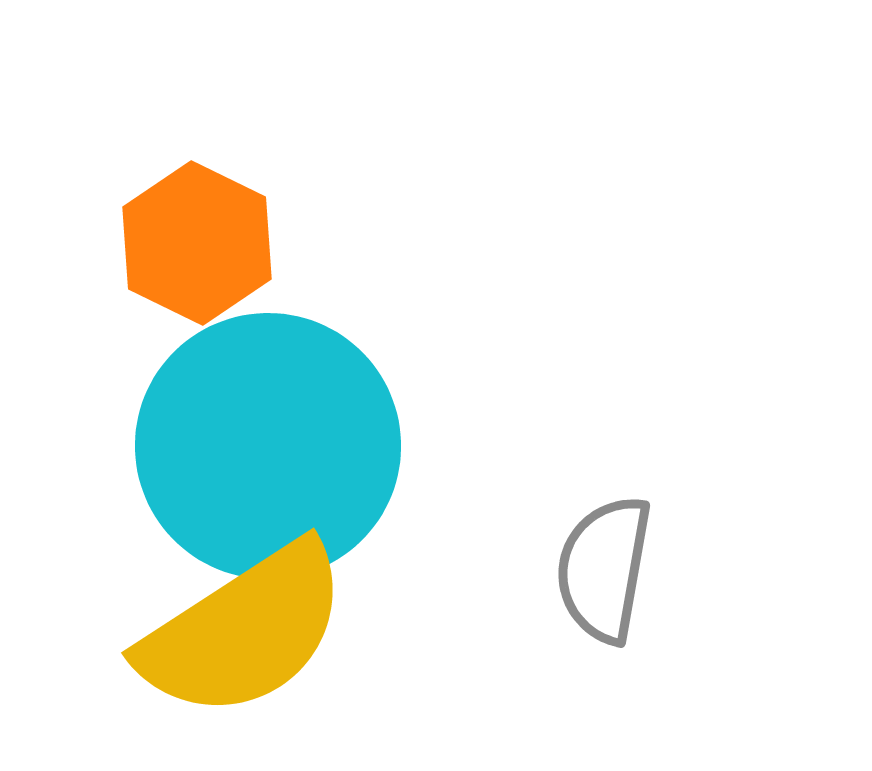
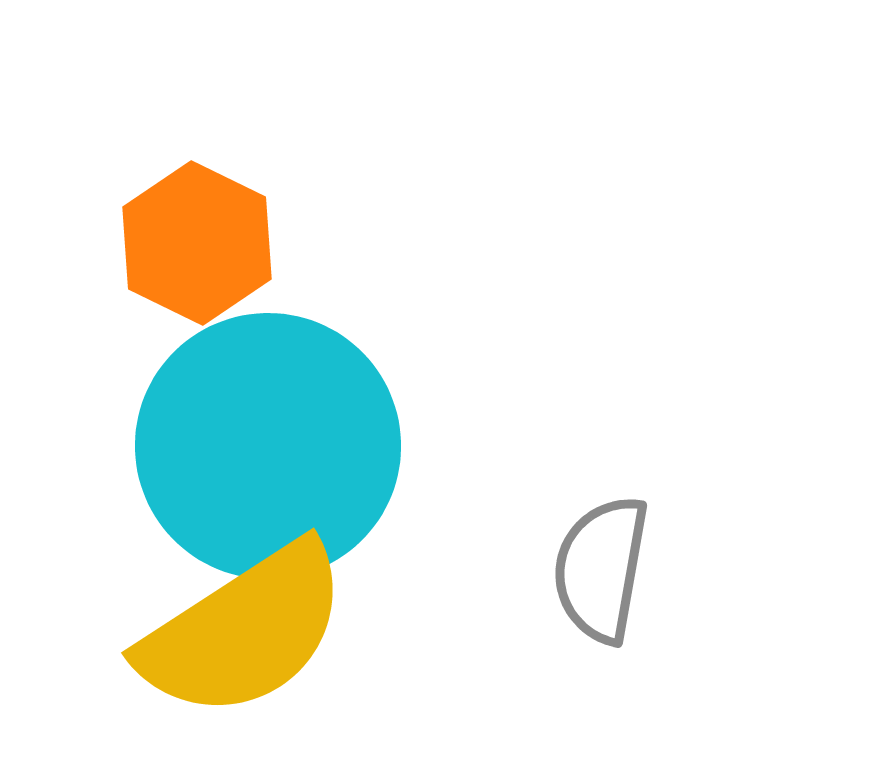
gray semicircle: moved 3 px left
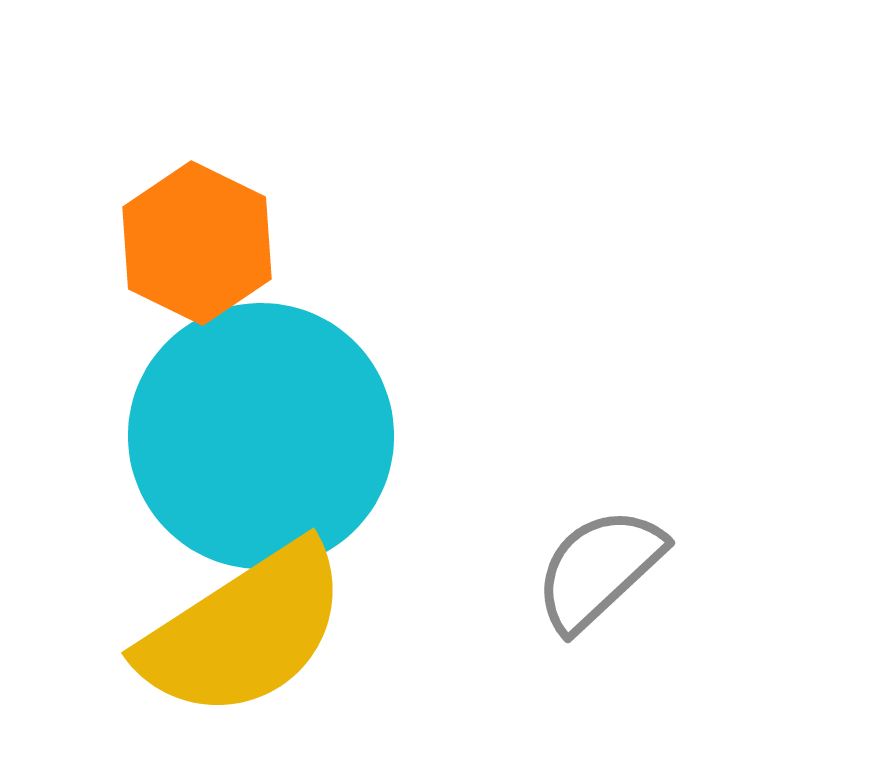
cyan circle: moved 7 px left, 10 px up
gray semicircle: moved 2 px left; rotated 37 degrees clockwise
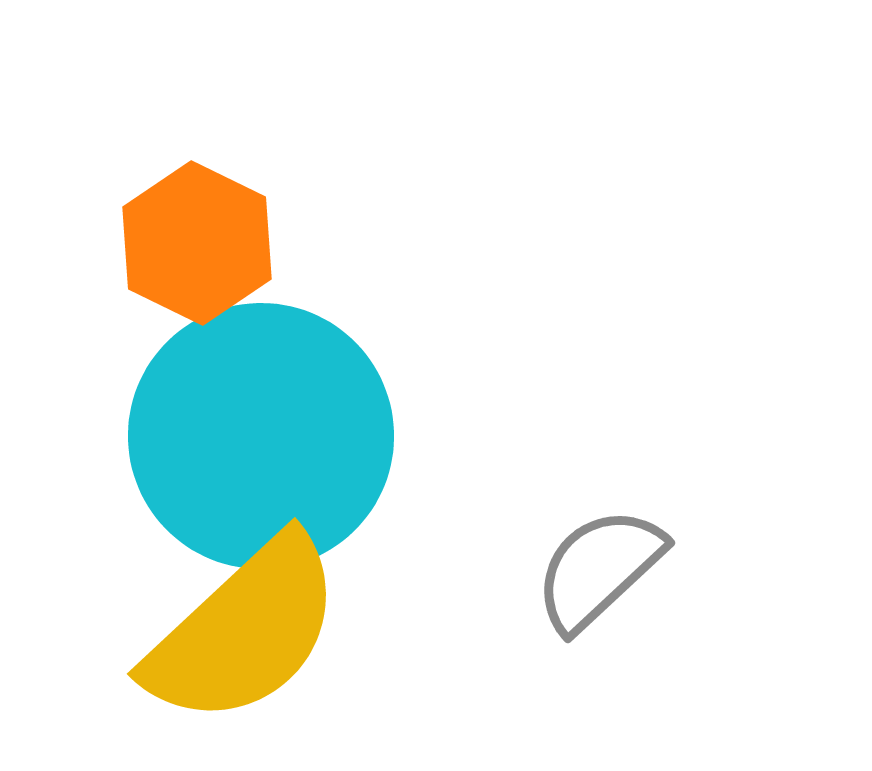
yellow semicircle: rotated 10 degrees counterclockwise
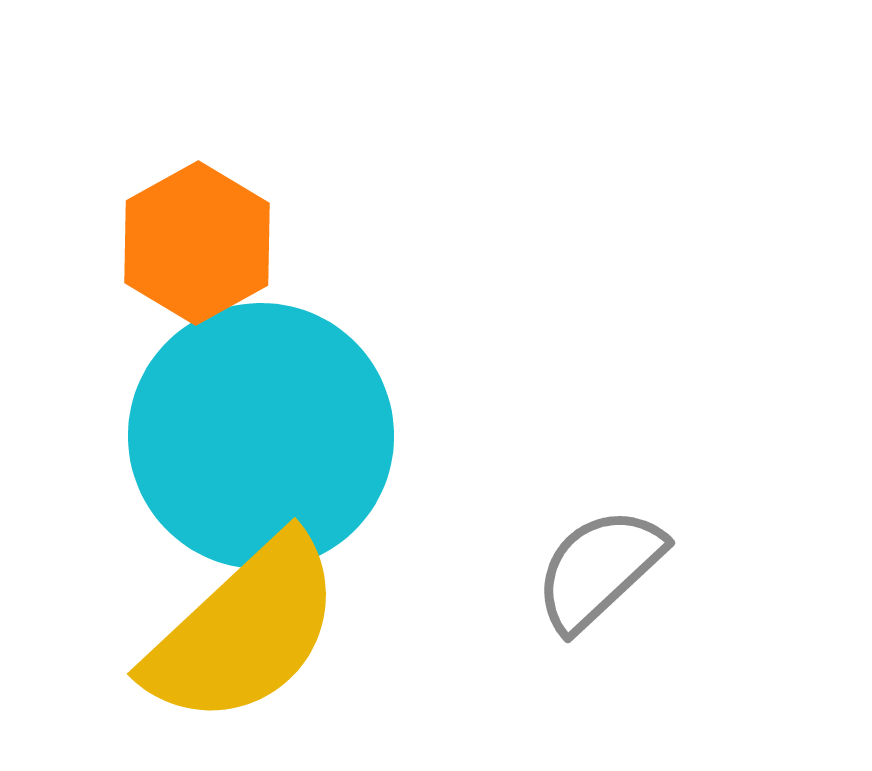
orange hexagon: rotated 5 degrees clockwise
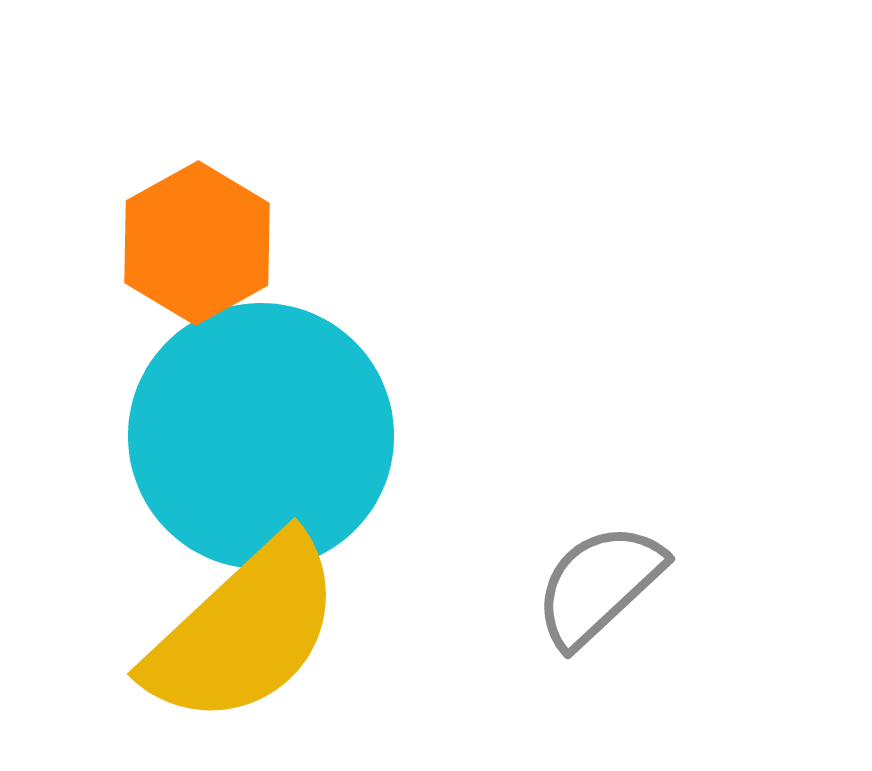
gray semicircle: moved 16 px down
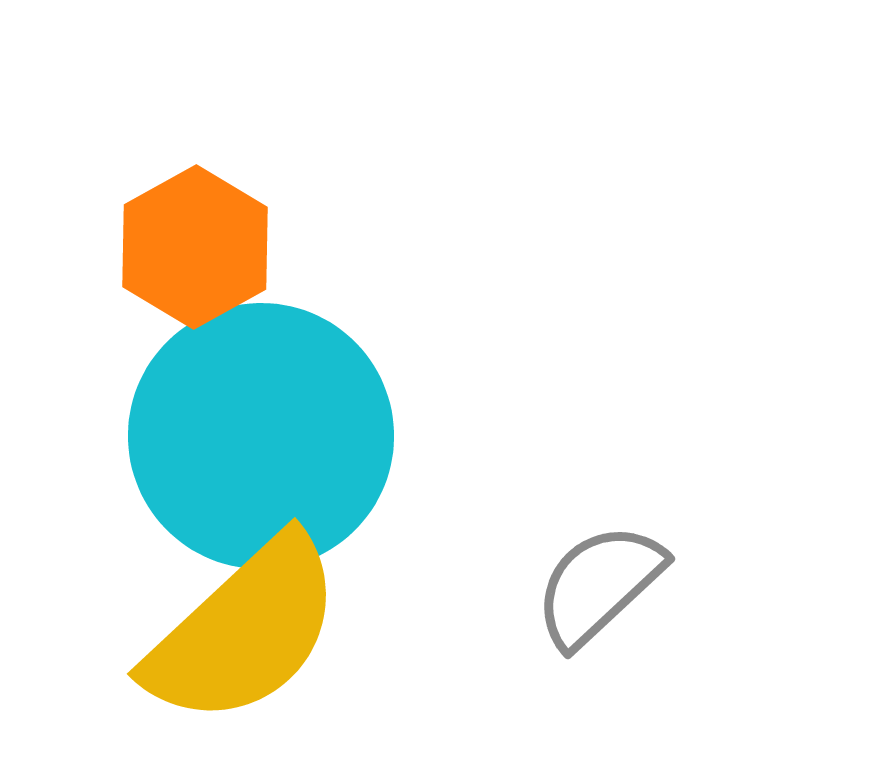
orange hexagon: moved 2 px left, 4 px down
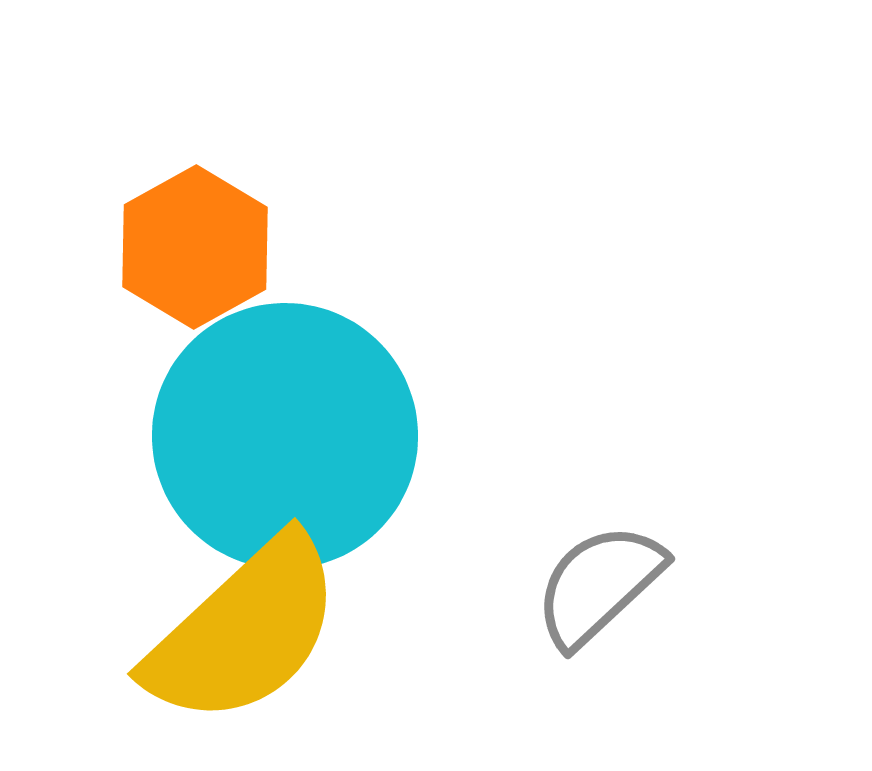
cyan circle: moved 24 px right
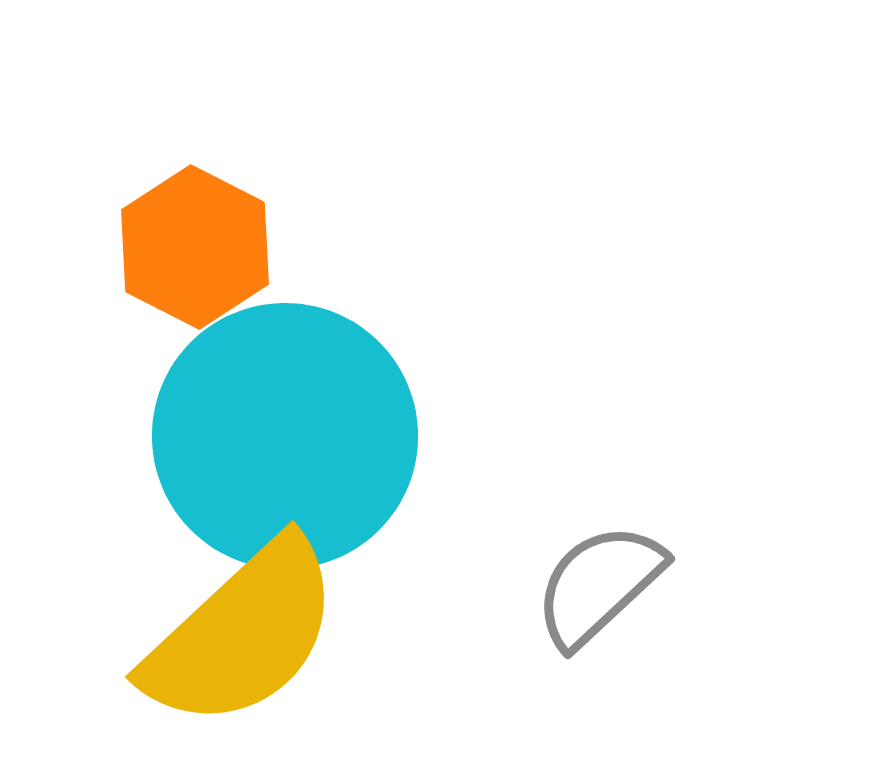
orange hexagon: rotated 4 degrees counterclockwise
yellow semicircle: moved 2 px left, 3 px down
